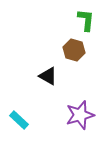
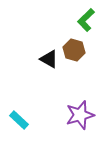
green L-shape: rotated 140 degrees counterclockwise
black triangle: moved 1 px right, 17 px up
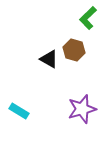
green L-shape: moved 2 px right, 2 px up
purple star: moved 2 px right, 6 px up
cyan rectangle: moved 9 px up; rotated 12 degrees counterclockwise
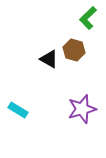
cyan rectangle: moved 1 px left, 1 px up
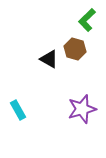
green L-shape: moved 1 px left, 2 px down
brown hexagon: moved 1 px right, 1 px up
cyan rectangle: rotated 30 degrees clockwise
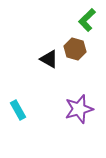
purple star: moved 3 px left
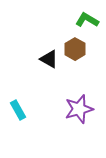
green L-shape: rotated 75 degrees clockwise
brown hexagon: rotated 15 degrees clockwise
